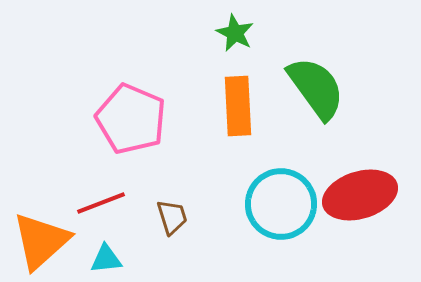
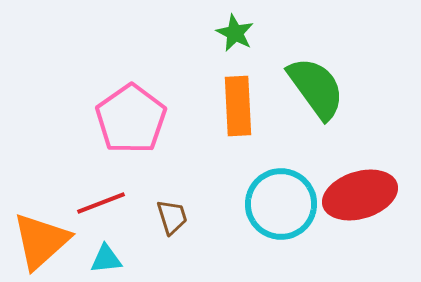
pink pentagon: rotated 14 degrees clockwise
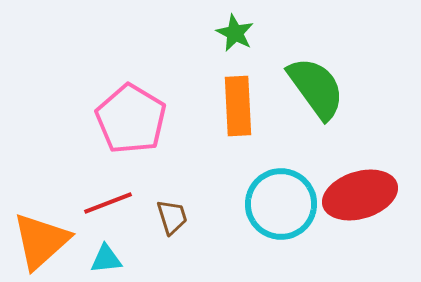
pink pentagon: rotated 6 degrees counterclockwise
red line: moved 7 px right
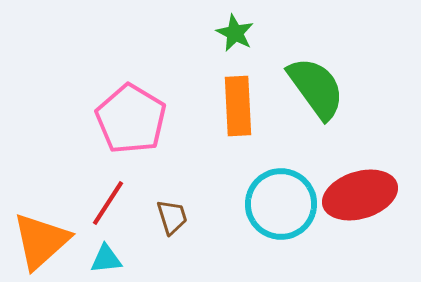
red line: rotated 36 degrees counterclockwise
